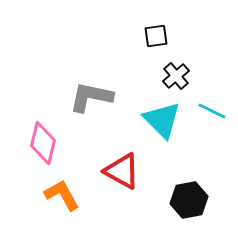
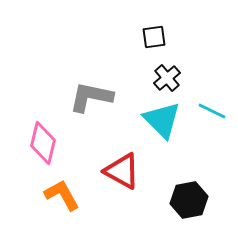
black square: moved 2 px left, 1 px down
black cross: moved 9 px left, 2 px down
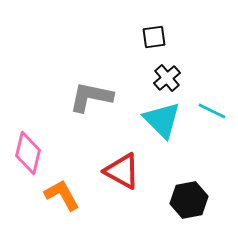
pink diamond: moved 15 px left, 10 px down
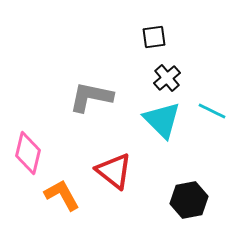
red triangle: moved 8 px left; rotated 9 degrees clockwise
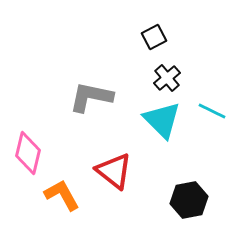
black square: rotated 20 degrees counterclockwise
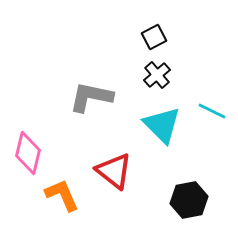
black cross: moved 10 px left, 3 px up
cyan triangle: moved 5 px down
orange L-shape: rotated 6 degrees clockwise
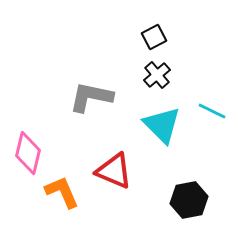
red triangle: rotated 15 degrees counterclockwise
orange L-shape: moved 3 px up
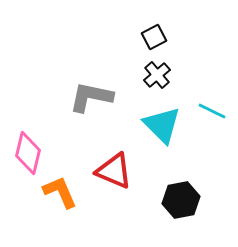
orange L-shape: moved 2 px left
black hexagon: moved 8 px left
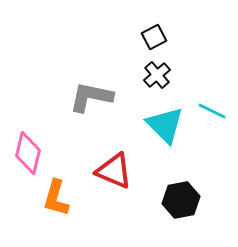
cyan triangle: moved 3 px right
orange L-shape: moved 4 px left, 6 px down; rotated 141 degrees counterclockwise
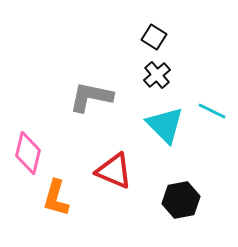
black square: rotated 30 degrees counterclockwise
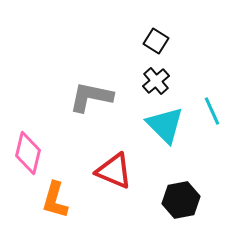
black square: moved 2 px right, 4 px down
black cross: moved 1 px left, 6 px down
cyan line: rotated 40 degrees clockwise
orange L-shape: moved 1 px left, 2 px down
